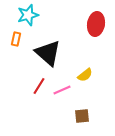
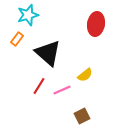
orange rectangle: moved 1 px right; rotated 24 degrees clockwise
brown square: rotated 21 degrees counterclockwise
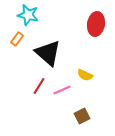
cyan star: rotated 30 degrees clockwise
yellow semicircle: rotated 63 degrees clockwise
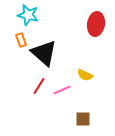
orange rectangle: moved 4 px right, 1 px down; rotated 56 degrees counterclockwise
black triangle: moved 4 px left
brown square: moved 1 px right, 3 px down; rotated 28 degrees clockwise
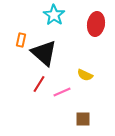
cyan star: moved 26 px right; rotated 20 degrees clockwise
orange rectangle: rotated 32 degrees clockwise
red line: moved 2 px up
pink line: moved 2 px down
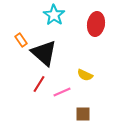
orange rectangle: rotated 48 degrees counterclockwise
brown square: moved 5 px up
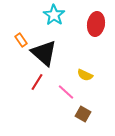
red line: moved 2 px left, 2 px up
pink line: moved 4 px right; rotated 66 degrees clockwise
brown square: rotated 28 degrees clockwise
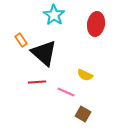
red line: rotated 54 degrees clockwise
pink line: rotated 18 degrees counterclockwise
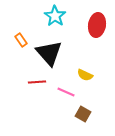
cyan star: moved 1 px right, 1 px down
red ellipse: moved 1 px right, 1 px down
black triangle: moved 5 px right; rotated 8 degrees clockwise
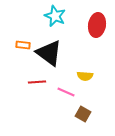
cyan star: rotated 10 degrees counterclockwise
orange rectangle: moved 2 px right, 5 px down; rotated 48 degrees counterclockwise
black triangle: rotated 12 degrees counterclockwise
yellow semicircle: moved 1 px down; rotated 21 degrees counterclockwise
